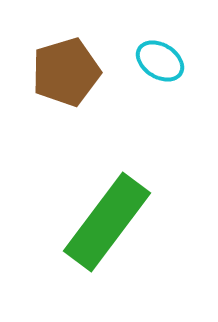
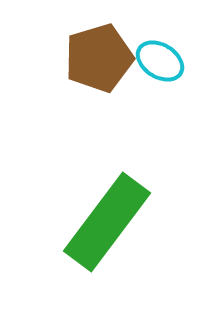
brown pentagon: moved 33 px right, 14 px up
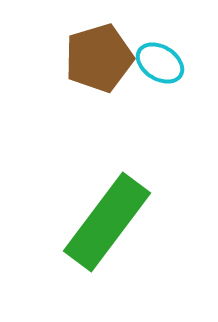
cyan ellipse: moved 2 px down
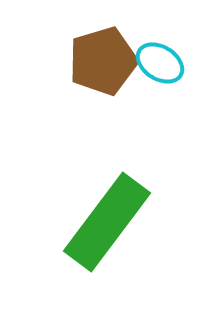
brown pentagon: moved 4 px right, 3 px down
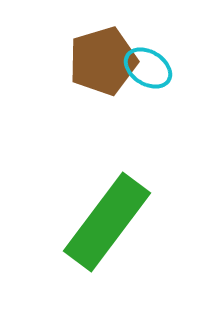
cyan ellipse: moved 12 px left, 5 px down
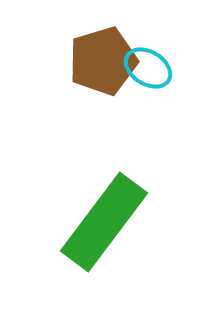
green rectangle: moved 3 px left
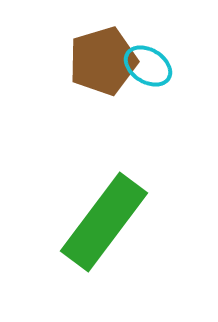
cyan ellipse: moved 2 px up
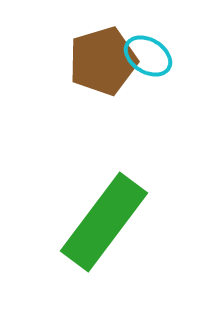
cyan ellipse: moved 10 px up
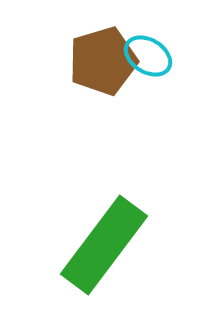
green rectangle: moved 23 px down
